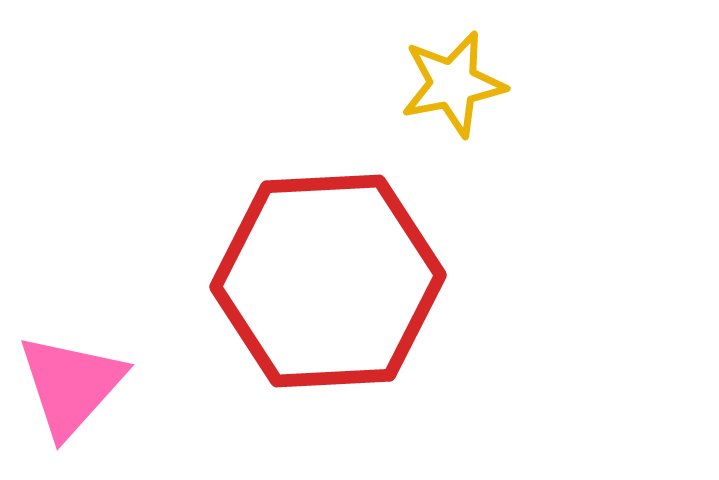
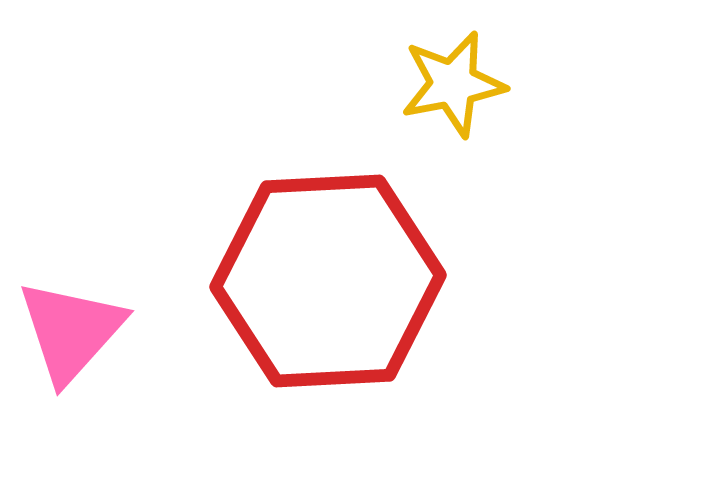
pink triangle: moved 54 px up
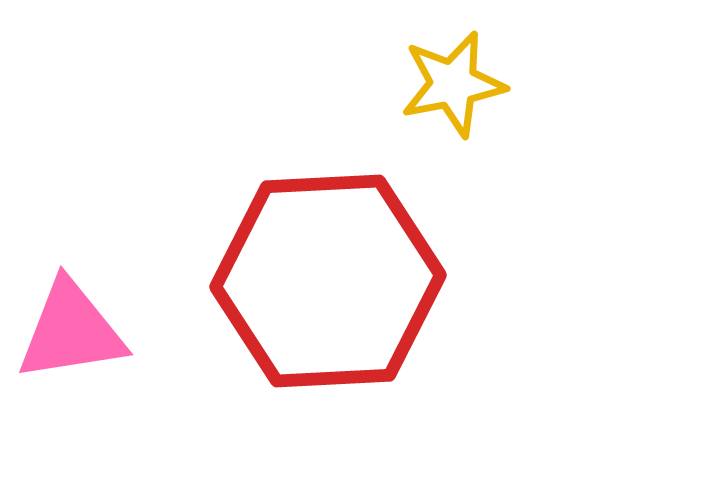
pink triangle: rotated 39 degrees clockwise
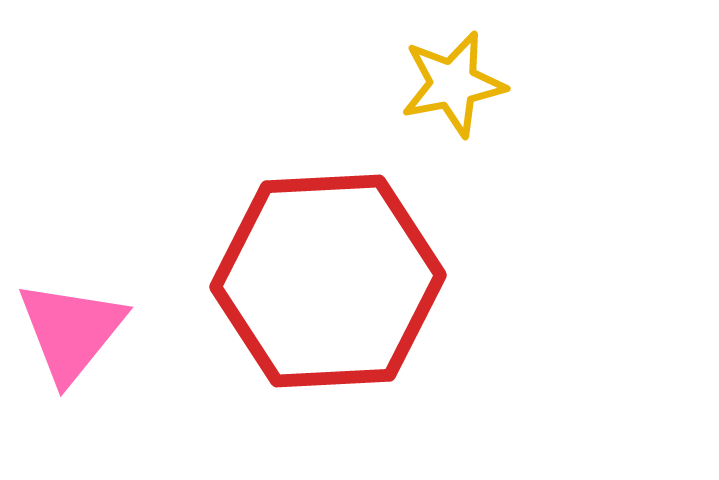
pink triangle: rotated 42 degrees counterclockwise
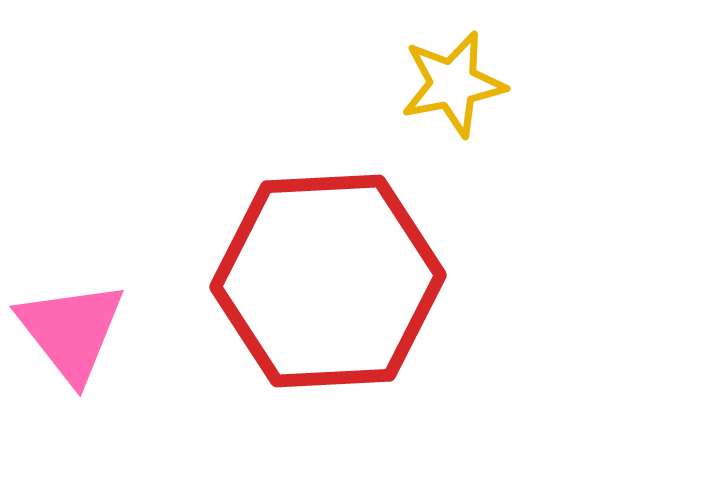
pink triangle: rotated 17 degrees counterclockwise
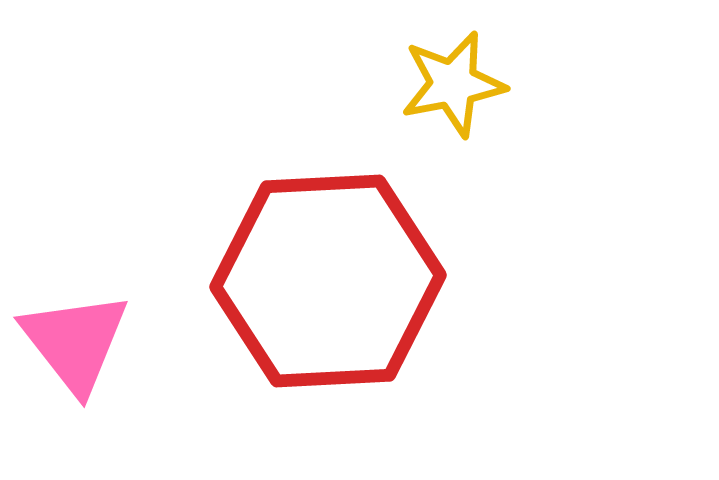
pink triangle: moved 4 px right, 11 px down
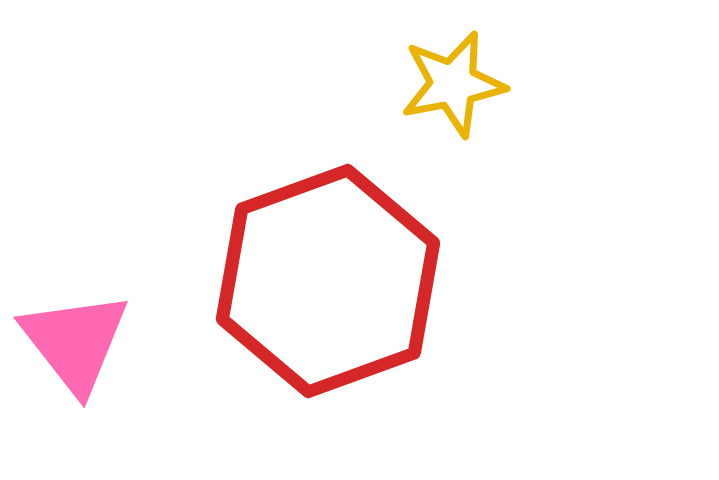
red hexagon: rotated 17 degrees counterclockwise
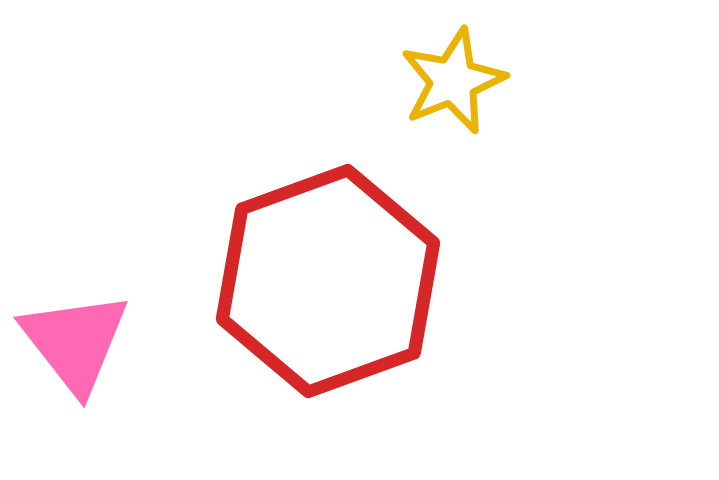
yellow star: moved 3 px up; rotated 11 degrees counterclockwise
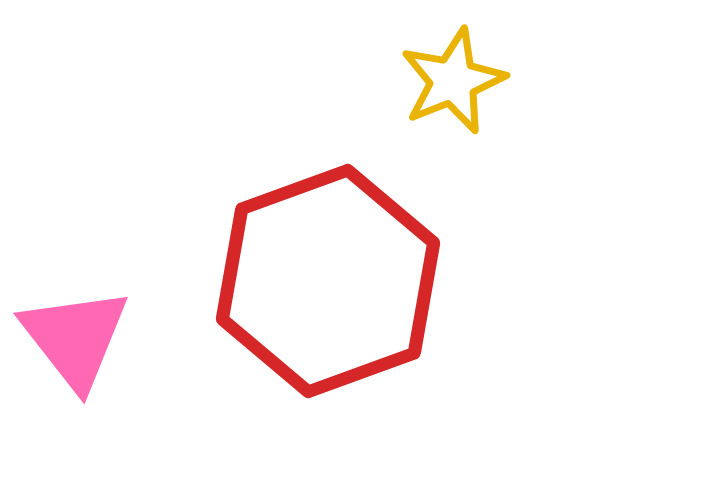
pink triangle: moved 4 px up
